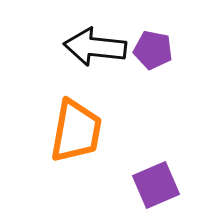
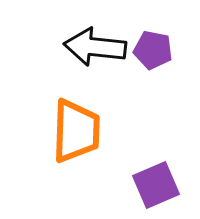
orange trapezoid: rotated 8 degrees counterclockwise
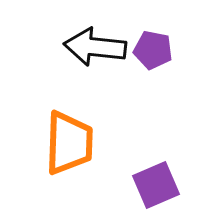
orange trapezoid: moved 7 px left, 12 px down
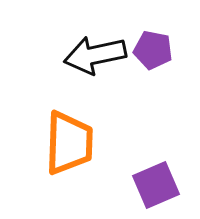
black arrow: moved 8 px down; rotated 18 degrees counterclockwise
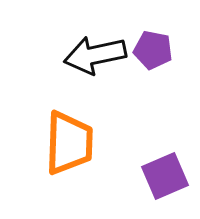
purple square: moved 9 px right, 9 px up
